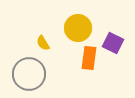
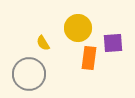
purple square: rotated 30 degrees counterclockwise
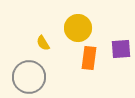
purple square: moved 8 px right, 6 px down
gray circle: moved 3 px down
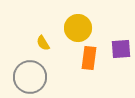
gray circle: moved 1 px right
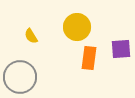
yellow circle: moved 1 px left, 1 px up
yellow semicircle: moved 12 px left, 7 px up
gray circle: moved 10 px left
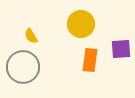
yellow circle: moved 4 px right, 3 px up
orange rectangle: moved 1 px right, 2 px down
gray circle: moved 3 px right, 10 px up
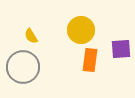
yellow circle: moved 6 px down
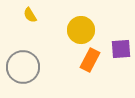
yellow semicircle: moved 1 px left, 21 px up
orange rectangle: rotated 20 degrees clockwise
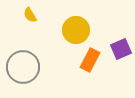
yellow circle: moved 5 px left
purple square: rotated 20 degrees counterclockwise
